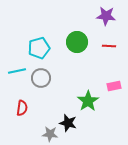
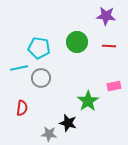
cyan pentagon: rotated 25 degrees clockwise
cyan line: moved 2 px right, 3 px up
gray star: moved 1 px left
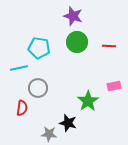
purple star: moved 33 px left; rotated 12 degrees clockwise
gray circle: moved 3 px left, 10 px down
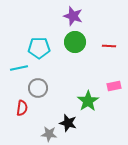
green circle: moved 2 px left
cyan pentagon: rotated 10 degrees counterclockwise
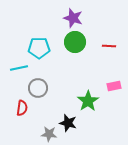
purple star: moved 2 px down
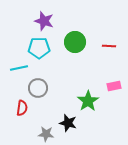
purple star: moved 29 px left, 3 px down
gray star: moved 3 px left
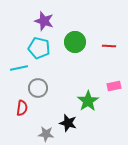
cyan pentagon: rotated 15 degrees clockwise
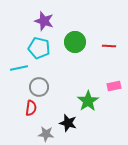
gray circle: moved 1 px right, 1 px up
red semicircle: moved 9 px right
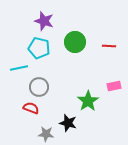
red semicircle: rotated 77 degrees counterclockwise
